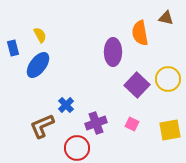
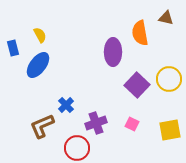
yellow circle: moved 1 px right
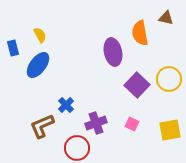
purple ellipse: rotated 12 degrees counterclockwise
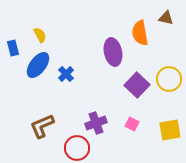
blue cross: moved 31 px up
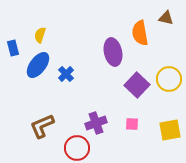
yellow semicircle: rotated 133 degrees counterclockwise
pink square: rotated 24 degrees counterclockwise
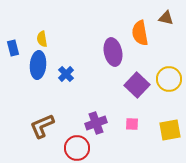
yellow semicircle: moved 2 px right, 4 px down; rotated 28 degrees counterclockwise
blue ellipse: rotated 32 degrees counterclockwise
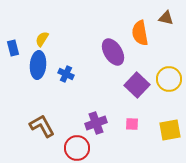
yellow semicircle: rotated 42 degrees clockwise
purple ellipse: rotated 20 degrees counterclockwise
blue cross: rotated 21 degrees counterclockwise
brown L-shape: rotated 84 degrees clockwise
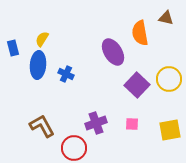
red circle: moved 3 px left
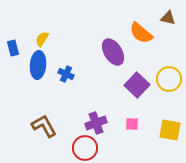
brown triangle: moved 2 px right
orange semicircle: moved 1 px right; rotated 40 degrees counterclockwise
brown L-shape: moved 2 px right
yellow square: rotated 20 degrees clockwise
red circle: moved 11 px right
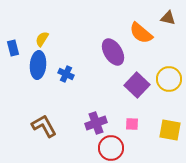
red circle: moved 26 px right
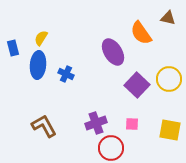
orange semicircle: rotated 15 degrees clockwise
yellow semicircle: moved 1 px left, 1 px up
